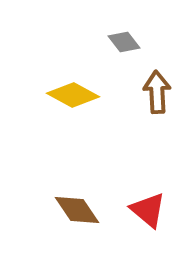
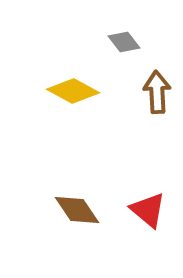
yellow diamond: moved 4 px up
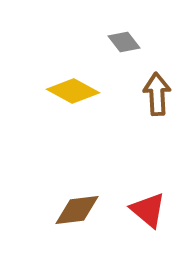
brown arrow: moved 2 px down
brown diamond: rotated 63 degrees counterclockwise
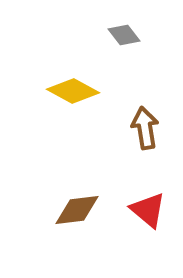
gray diamond: moved 7 px up
brown arrow: moved 12 px left, 34 px down; rotated 6 degrees counterclockwise
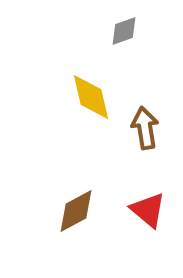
gray diamond: moved 4 px up; rotated 72 degrees counterclockwise
yellow diamond: moved 18 px right, 6 px down; rotated 48 degrees clockwise
brown diamond: moved 1 px left, 1 px down; rotated 21 degrees counterclockwise
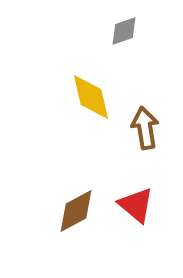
red triangle: moved 12 px left, 5 px up
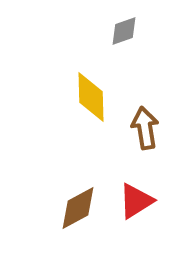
yellow diamond: rotated 12 degrees clockwise
red triangle: moved 4 px up; rotated 48 degrees clockwise
brown diamond: moved 2 px right, 3 px up
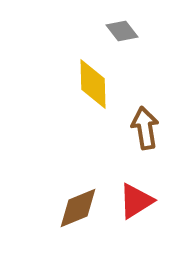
gray diamond: moved 2 px left; rotated 72 degrees clockwise
yellow diamond: moved 2 px right, 13 px up
brown diamond: rotated 6 degrees clockwise
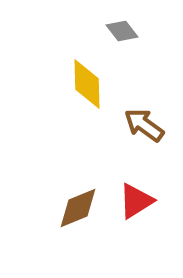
yellow diamond: moved 6 px left
brown arrow: moved 1 px left, 3 px up; rotated 45 degrees counterclockwise
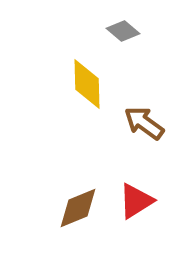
gray diamond: moved 1 px right; rotated 12 degrees counterclockwise
brown arrow: moved 2 px up
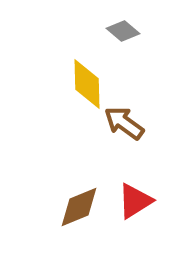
brown arrow: moved 20 px left
red triangle: moved 1 px left
brown diamond: moved 1 px right, 1 px up
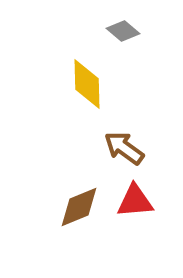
brown arrow: moved 25 px down
red triangle: rotated 27 degrees clockwise
